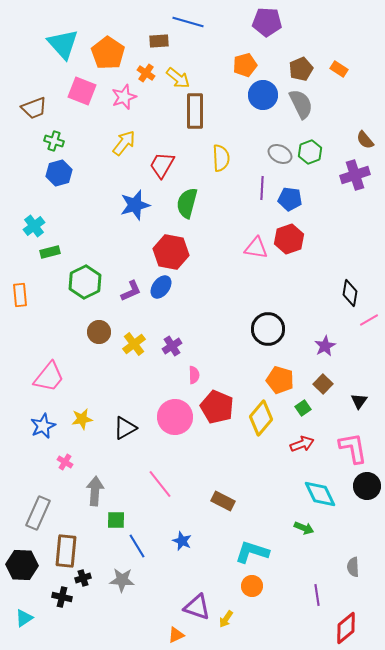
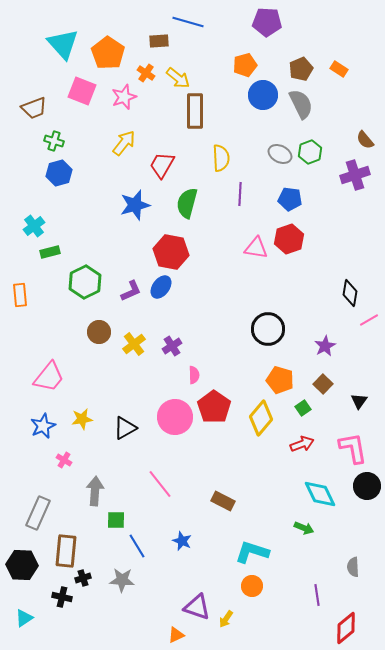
purple line at (262, 188): moved 22 px left, 6 px down
red pentagon at (217, 407): moved 3 px left; rotated 12 degrees clockwise
pink cross at (65, 462): moved 1 px left, 2 px up
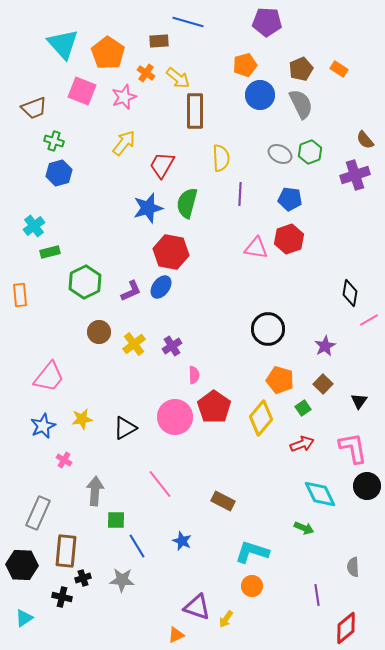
blue circle at (263, 95): moved 3 px left
blue star at (135, 205): moved 13 px right, 3 px down
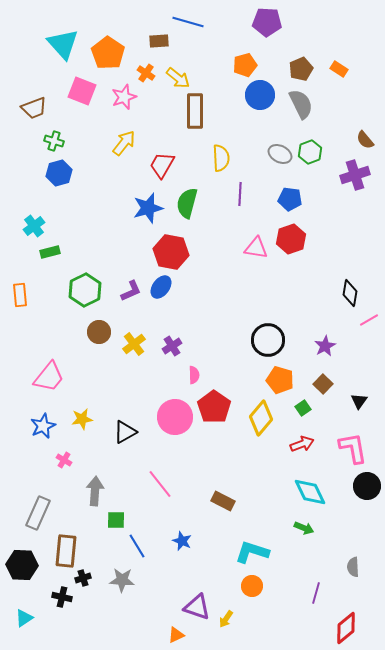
red hexagon at (289, 239): moved 2 px right
green hexagon at (85, 282): moved 8 px down
black circle at (268, 329): moved 11 px down
black triangle at (125, 428): moved 4 px down
cyan diamond at (320, 494): moved 10 px left, 2 px up
purple line at (317, 595): moved 1 px left, 2 px up; rotated 25 degrees clockwise
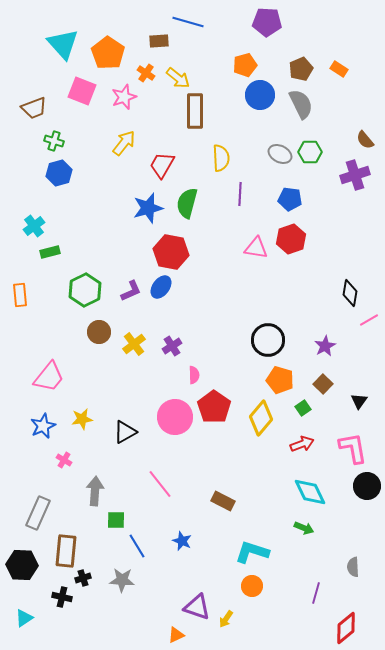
green hexagon at (310, 152): rotated 20 degrees clockwise
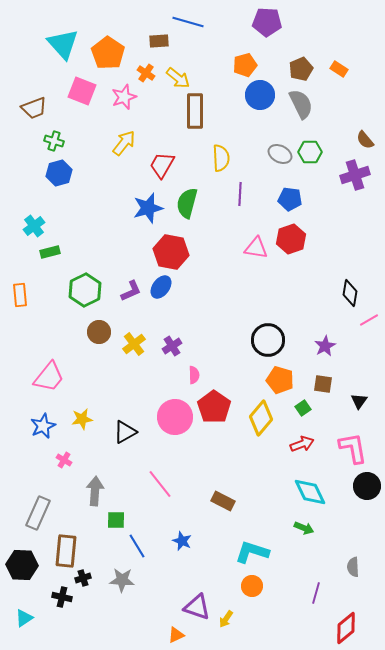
brown square at (323, 384): rotated 36 degrees counterclockwise
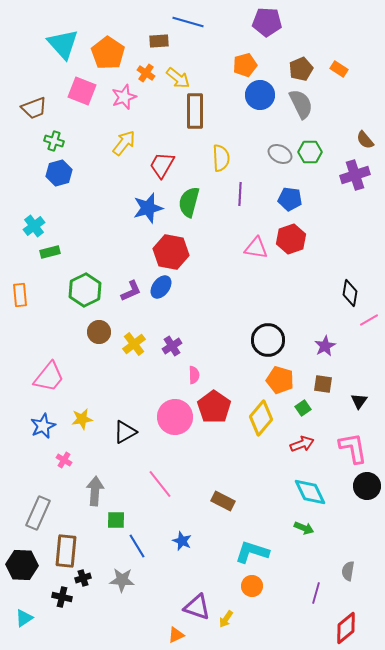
green semicircle at (187, 203): moved 2 px right, 1 px up
gray semicircle at (353, 567): moved 5 px left, 4 px down; rotated 12 degrees clockwise
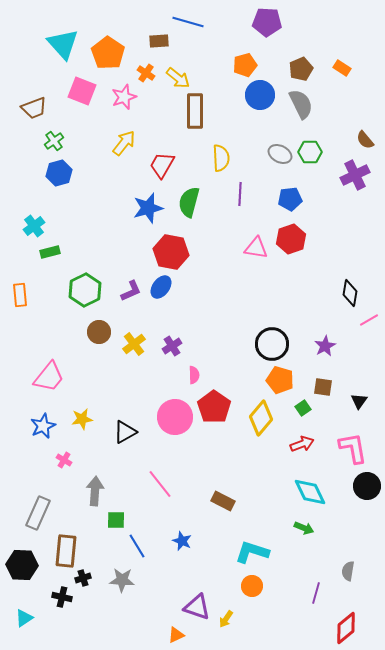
orange rectangle at (339, 69): moved 3 px right, 1 px up
green cross at (54, 141): rotated 36 degrees clockwise
purple cross at (355, 175): rotated 8 degrees counterclockwise
blue pentagon at (290, 199): rotated 15 degrees counterclockwise
black circle at (268, 340): moved 4 px right, 4 px down
brown square at (323, 384): moved 3 px down
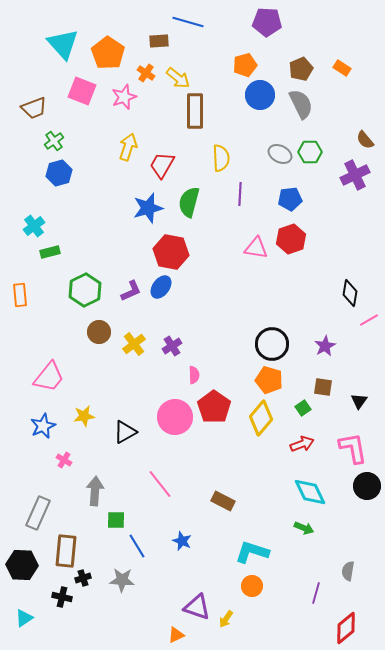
yellow arrow at (124, 143): moved 4 px right, 4 px down; rotated 20 degrees counterclockwise
orange pentagon at (280, 380): moved 11 px left
yellow star at (82, 419): moved 2 px right, 3 px up
